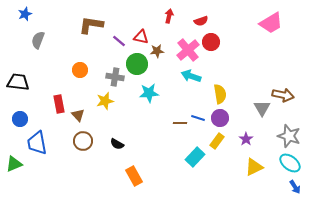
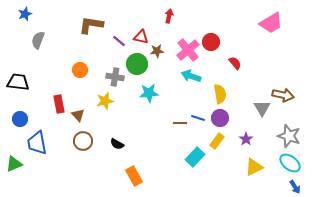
red semicircle: moved 34 px right, 42 px down; rotated 112 degrees counterclockwise
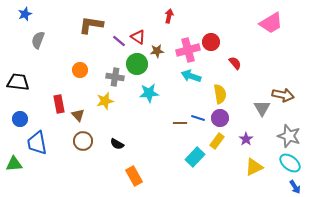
red triangle: moved 3 px left; rotated 21 degrees clockwise
pink cross: rotated 25 degrees clockwise
green triangle: rotated 18 degrees clockwise
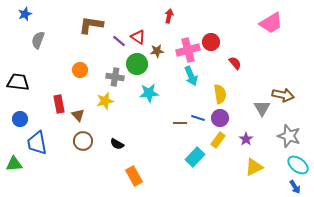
cyan arrow: rotated 132 degrees counterclockwise
yellow rectangle: moved 1 px right, 1 px up
cyan ellipse: moved 8 px right, 2 px down
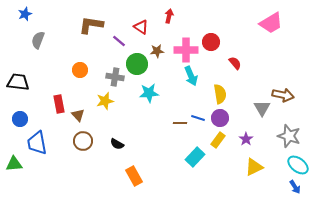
red triangle: moved 3 px right, 10 px up
pink cross: moved 2 px left; rotated 15 degrees clockwise
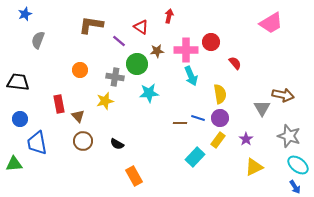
brown triangle: moved 1 px down
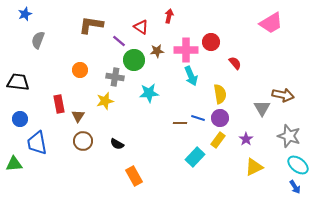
green circle: moved 3 px left, 4 px up
brown triangle: rotated 16 degrees clockwise
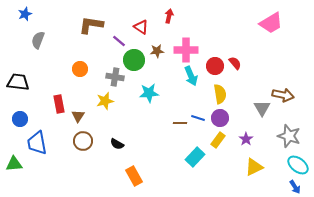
red circle: moved 4 px right, 24 px down
orange circle: moved 1 px up
